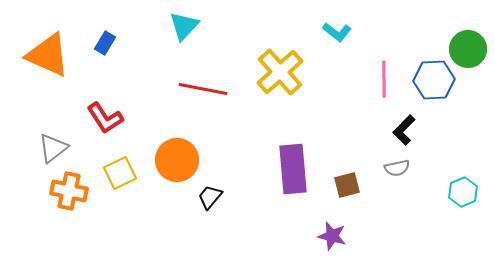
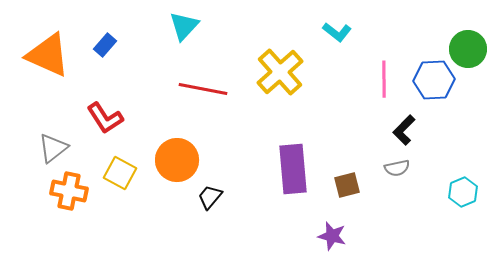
blue rectangle: moved 2 px down; rotated 10 degrees clockwise
yellow square: rotated 36 degrees counterclockwise
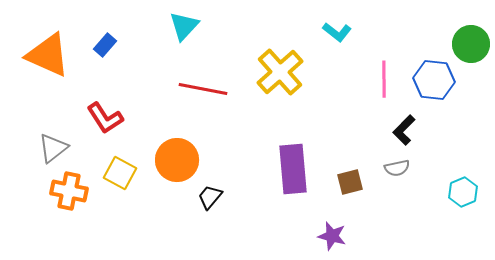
green circle: moved 3 px right, 5 px up
blue hexagon: rotated 9 degrees clockwise
brown square: moved 3 px right, 3 px up
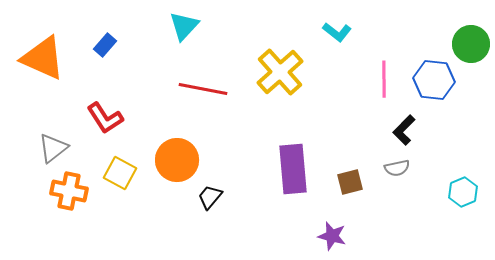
orange triangle: moved 5 px left, 3 px down
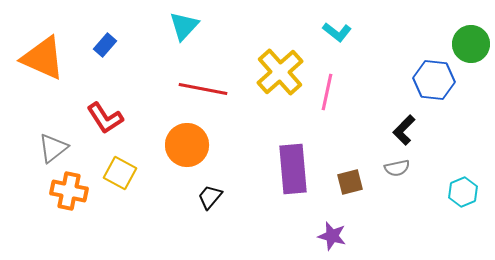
pink line: moved 57 px left, 13 px down; rotated 12 degrees clockwise
orange circle: moved 10 px right, 15 px up
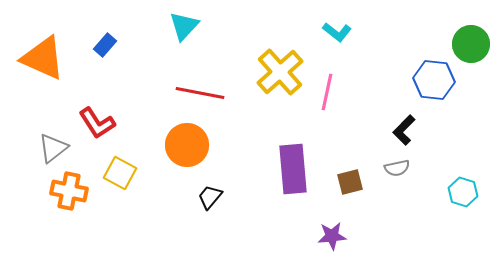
red line: moved 3 px left, 4 px down
red L-shape: moved 8 px left, 5 px down
cyan hexagon: rotated 20 degrees counterclockwise
purple star: rotated 20 degrees counterclockwise
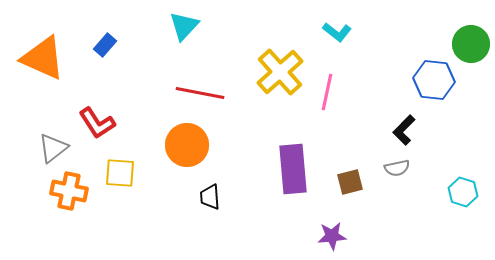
yellow square: rotated 24 degrees counterclockwise
black trapezoid: rotated 44 degrees counterclockwise
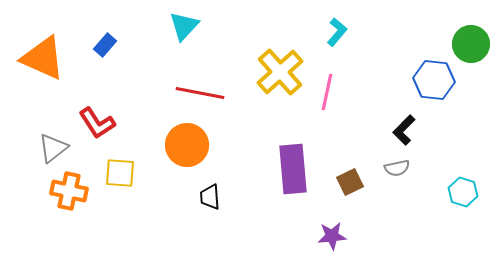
cyan L-shape: rotated 88 degrees counterclockwise
brown square: rotated 12 degrees counterclockwise
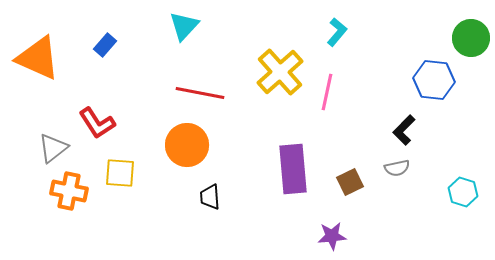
green circle: moved 6 px up
orange triangle: moved 5 px left
